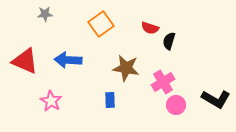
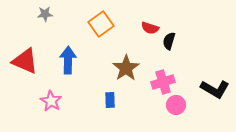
blue arrow: rotated 88 degrees clockwise
brown star: rotated 28 degrees clockwise
pink cross: rotated 15 degrees clockwise
black L-shape: moved 1 px left, 10 px up
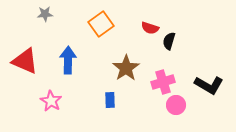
black L-shape: moved 6 px left, 4 px up
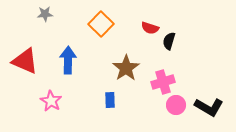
orange square: rotated 10 degrees counterclockwise
black L-shape: moved 22 px down
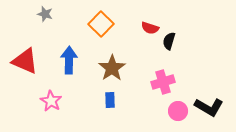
gray star: rotated 21 degrees clockwise
blue arrow: moved 1 px right
brown star: moved 14 px left
pink circle: moved 2 px right, 6 px down
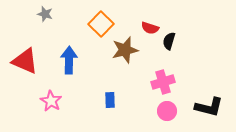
brown star: moved 13 px right, 18 px up; rotated 20 degrees clockwise
black L-shape: rotated 16 degrees counterclockwise
pink circle: moved 11 px left
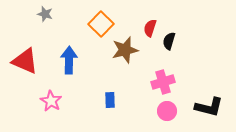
red semicircle: rotated 90 degrees clockwise
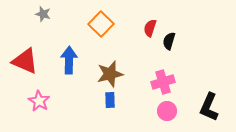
gray star: moved 2 px left
brown star: moved 15 px left, 24 px down
pink star: moved 12 px left
black L-shape: rotated 100 degrees clockwise
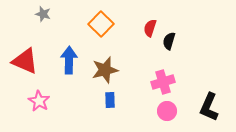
brown star: moved 5 px left, 4 px up
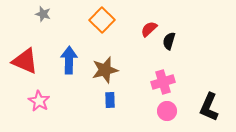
orange square: moved 1 px right, 4 px up
red semicircle: moved 1 px left, 1 px down; rotated 30 degrees clockwise
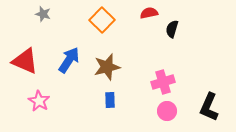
red semicircle: moved 16 px up; rotated 30 degrees clockwise
black semicircle: moved 3 px right, 12 px up
blue arrow: rotated 32 degrees clockwise
brown star: moved 2 px right, 3 px up
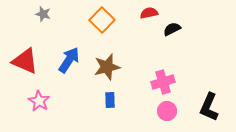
black semicircle: rotated 48 degrees clockwise
